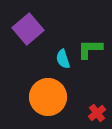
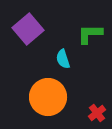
green L-shape: moved 15 px up
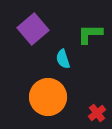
purple square: moved 5 px right
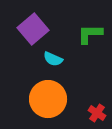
cyan semicircle: moved 10 px left; rotated 48 degrees counterclockwise
orange circle: moved 2 px down
red cross: rotated 18 degrees counterclockwise
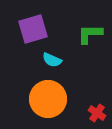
purple square: rotated 24 degrees clockwise
cyan semicircle: moved 1 px left, 1 px down
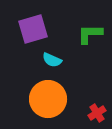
red cross: rotated 24 degrees clockwise
